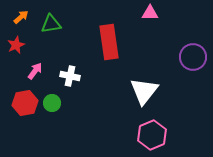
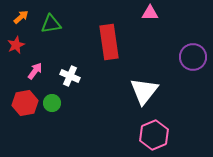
white cross: rotated 12 degrees clockwise
pink hexagon: moved 2 px right
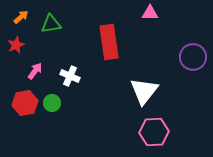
pink hexagon: moved 3 px up; rotated 20 degrees clockwise
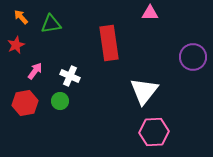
orange arrow: rotated 91 degrees counterclockwise
red rectangle: moved 1 px down
green circle: moved 8 px right, 2 px up
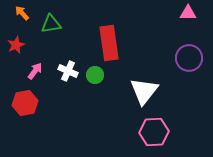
pink triangle: moved 38 px right
orange arrow: moved 1 px right, 4 px up
purple circle: moved 4 px left, 1 px down
white cross: moved 2 px left, 5 px up
green circle: moved 35 px right, 26 px up
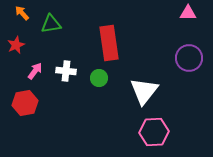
white cross: moved 2 px left; rotated 18 degrees counterclockwise
green circle: moved 4 px right, 3 px down
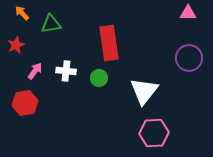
pink hexagon: moved 1 px down
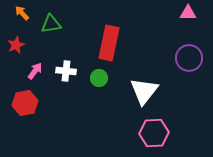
red rectangle: rotated 20 degrees clockwise
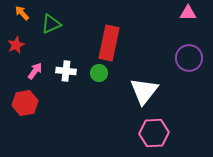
green triangle: rotated 15 degrees counterclockwise
green circle: moved 5 px up
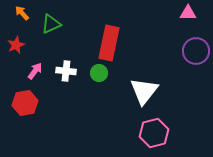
purple circle: moved 7 px right, 7 px up
pink hexagon: rotated 12 degrees counterclockwise
